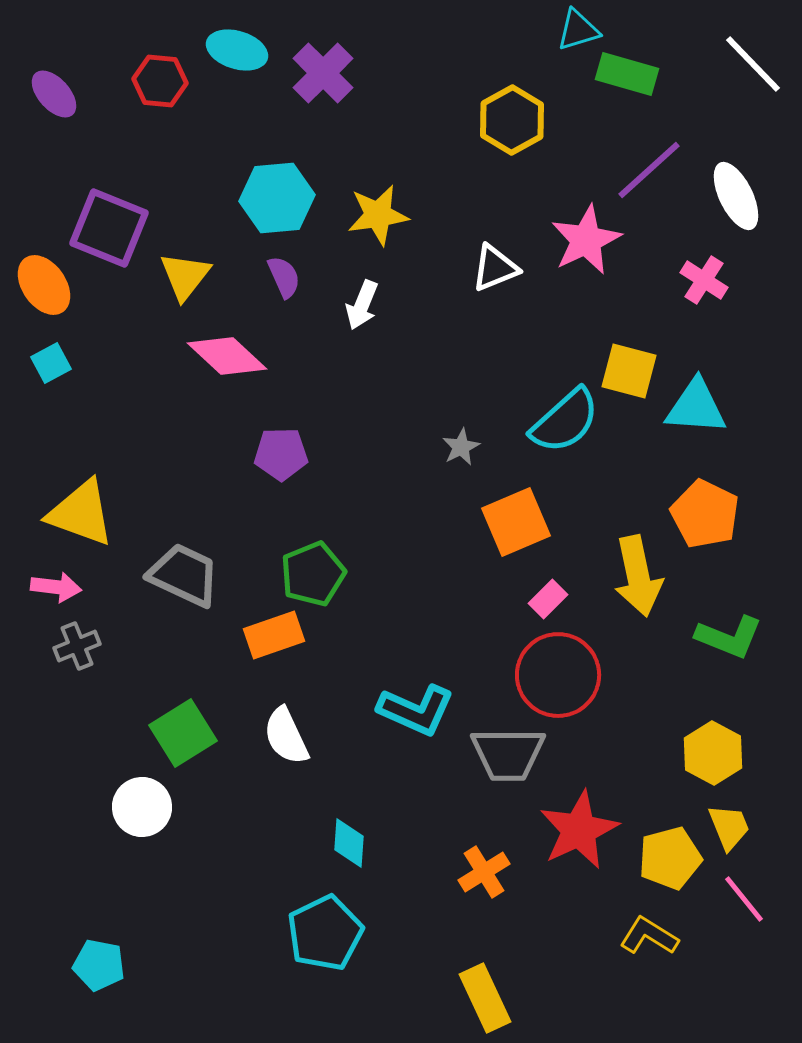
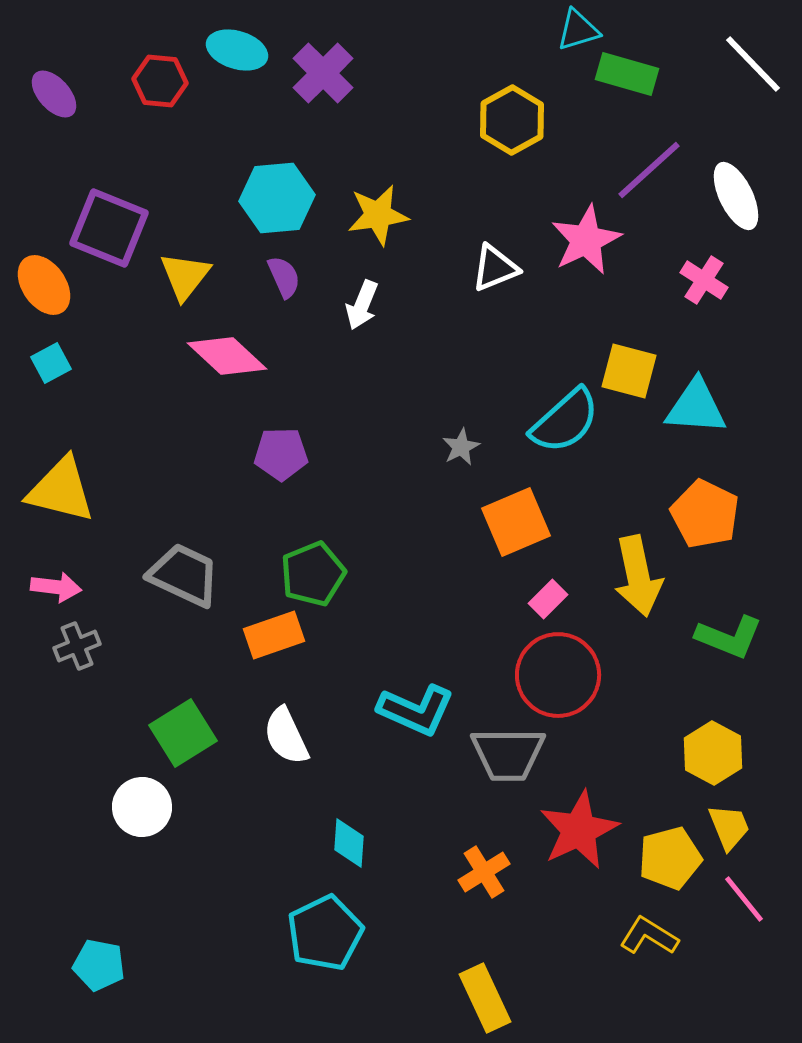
yellow triangle at (81, 513): moved 20 px left, 23 px up; rotated 6 degrees counterclockwise
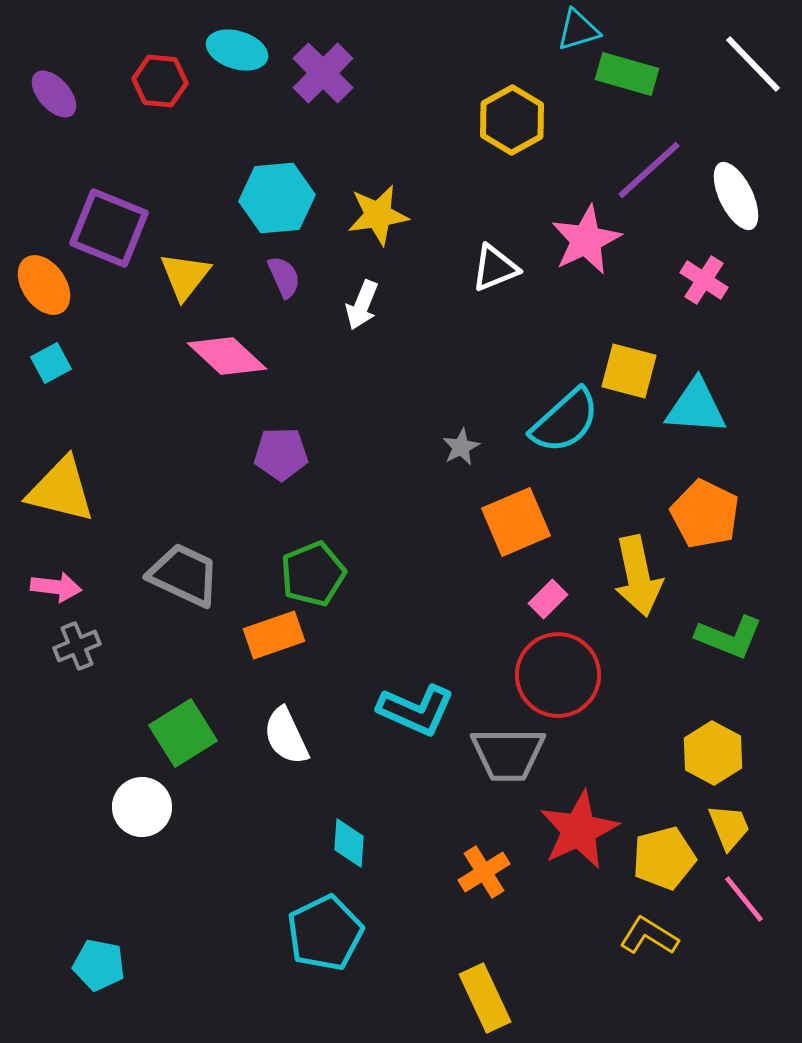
yellow pentagon at (670, 858): moved 6 px left
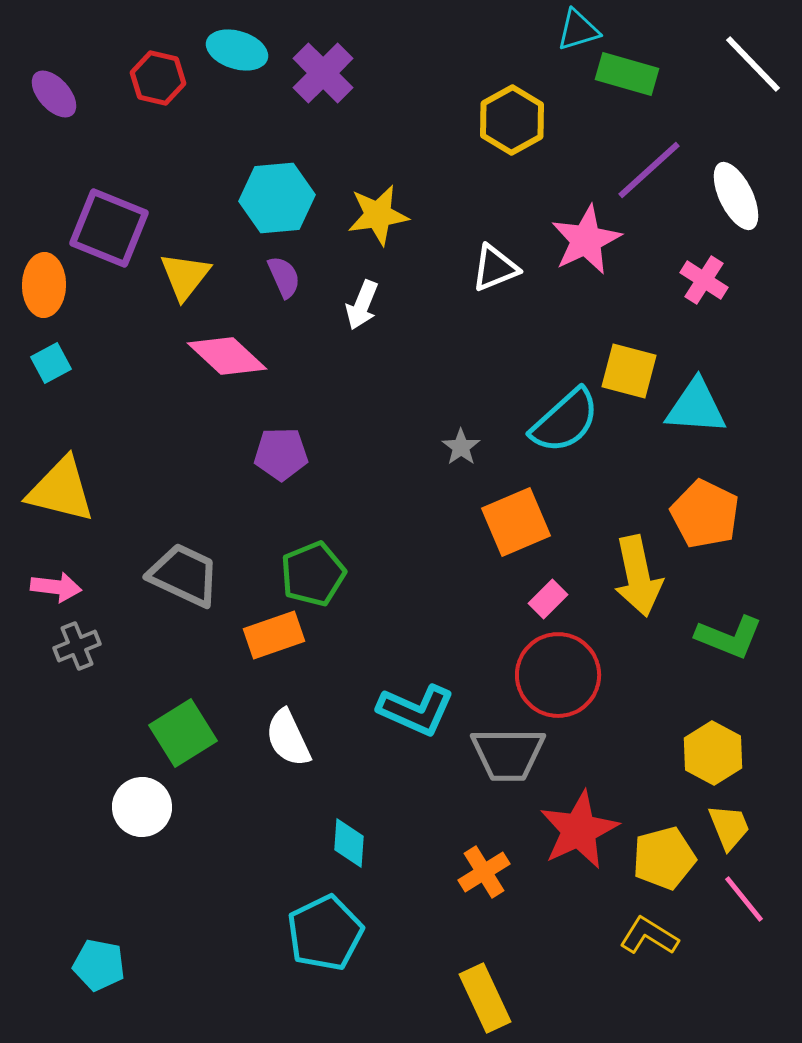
red hexagon at (160, 81): moved 2 px left, 3 px up; rotated 8 degrees clockwise
orange ellipse at (44, 285): rotated 36 degrees clockwise
gray star at (461, 447): rotated 9 degrees counterclockwise
white semicircle at (286, 736): moved 2 px right, 2 px down
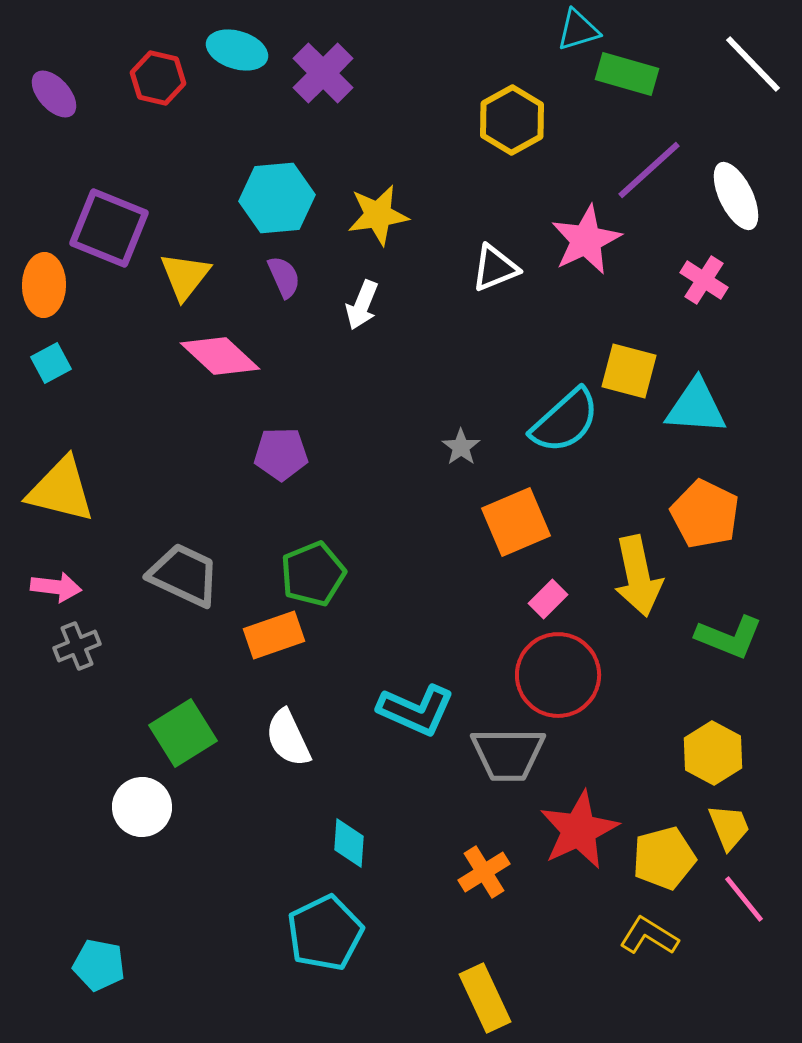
pink diamond at (227, 356): moved 7 px left
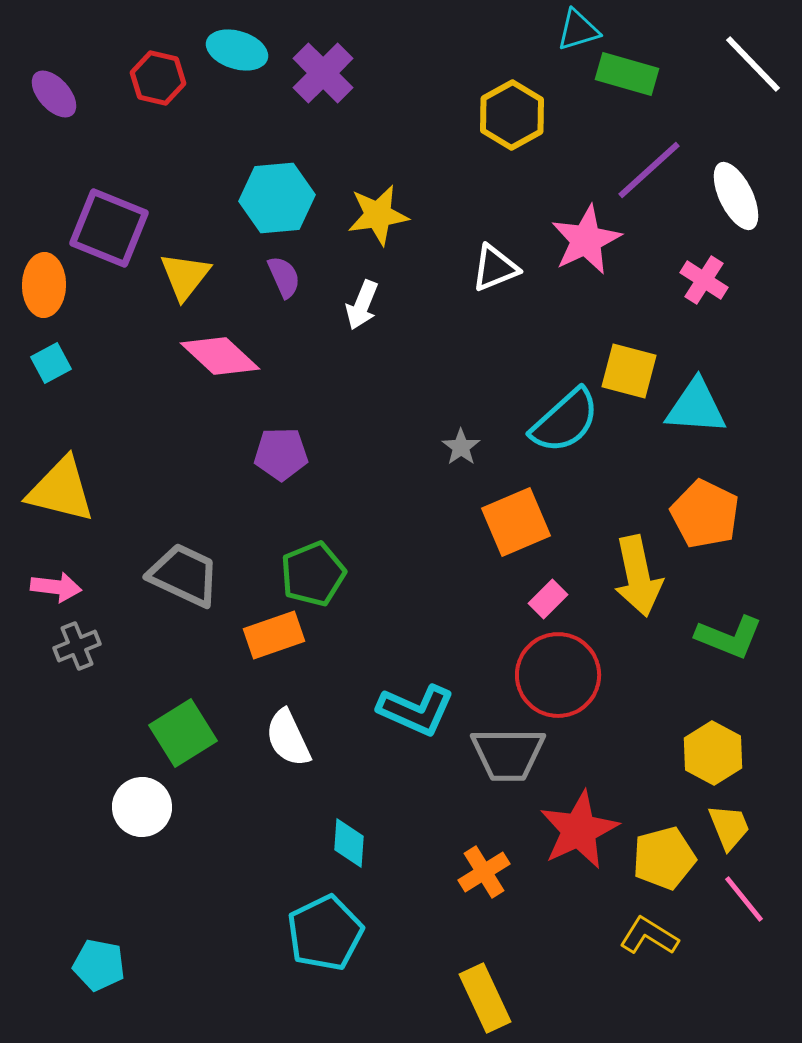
yellow hexagon at (512, 120): moved 5 px up
